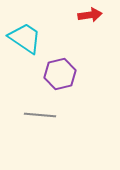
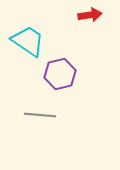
cyan trapezoid: moved 3 px right, 3 px down
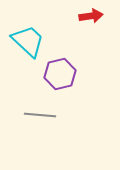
red arrow: moved 1 px right, 1 px down
cyan trapezoid: rotated 9 degrees clockwise
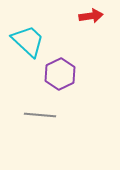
purple hexagon: rotated 12 degrees counterclockwise
